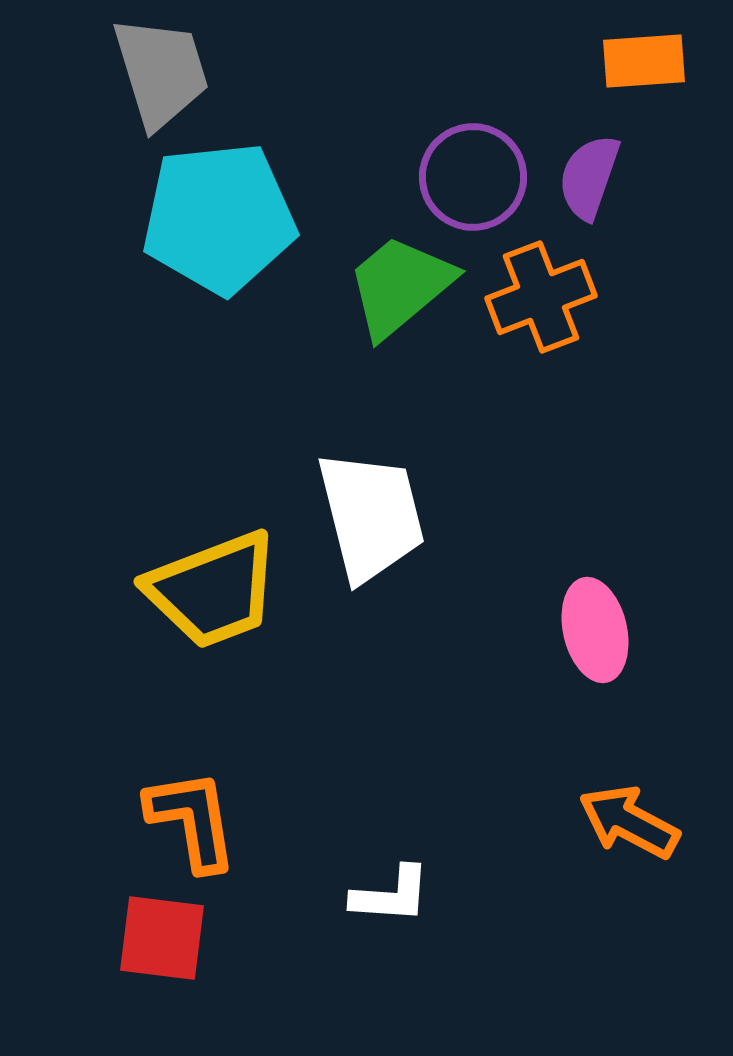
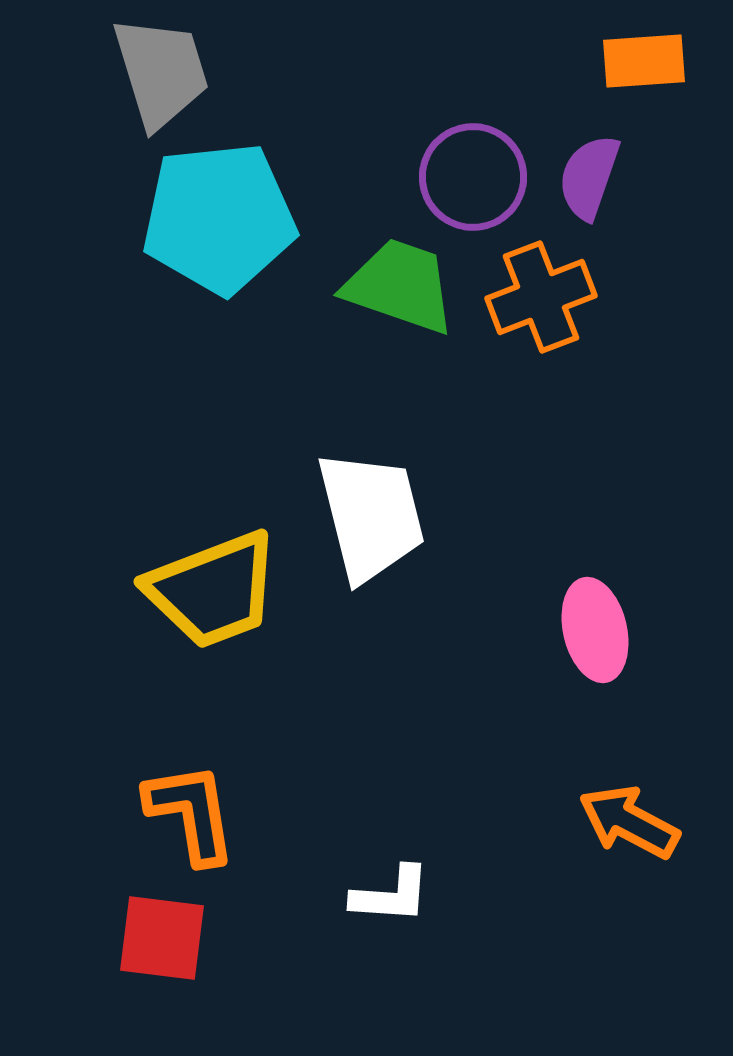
green trapezoid: rotated 59 degrees clockwise
orange L-shape: moved 1 px left, 7 px up
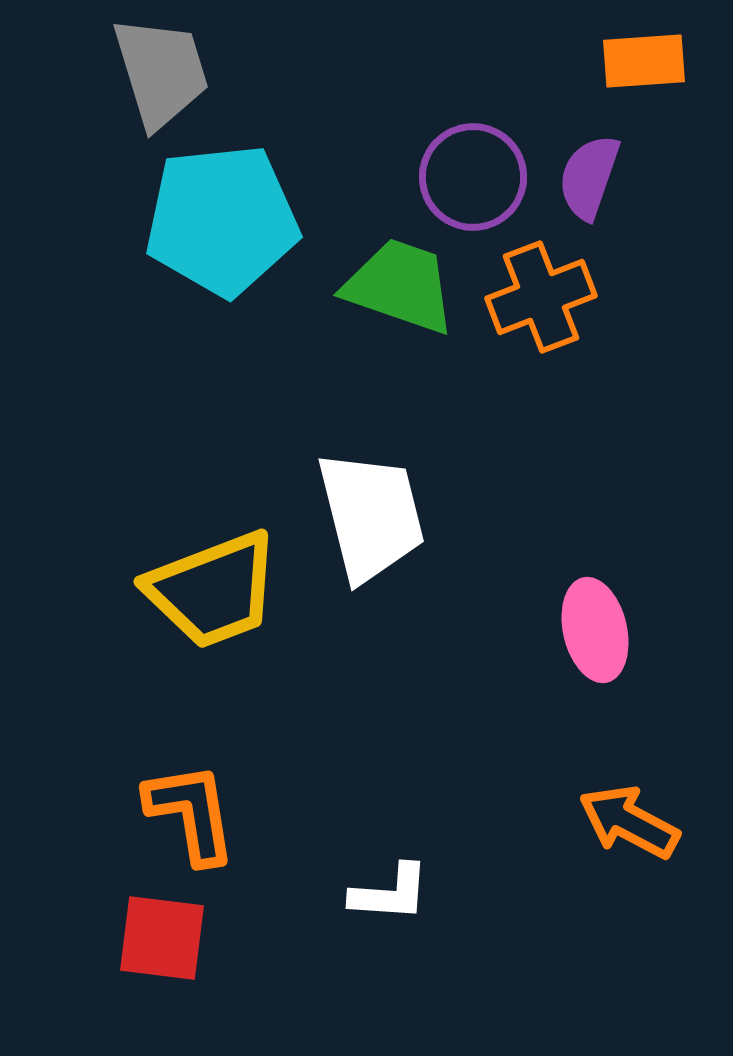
cyan pentagon: moved 3 px right, 2 px down
white L-shape: moved 1 px left, 2 px up
